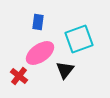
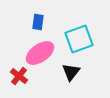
black triangle: moved 6 px right, 2 px down
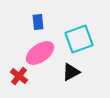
blue rectangle: rotated 14 degrees counterclockwise
black triangle: rotated 24 degrees clockwise
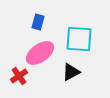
blue rectangle: rotated 21 degrees clockwise
cyan square: rotated 24 degrees clockwise
red cross: rotated 18 degrees clockwise
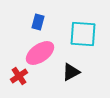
cyan square: moved 4 px right, 5 px up
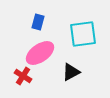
cyan square: rotated 12 degrees counterclockwise
red cross: moved 4 px right; rotated 24 degrees counterclockwise
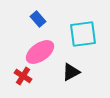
blue rectangle: moved 3 px up; rotated 56 degrees counterclockwise
pink ellipse: moved 1 px up
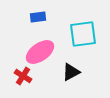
blue rectangle: moved 2 px up; rotated 56 degrees counterclockwise
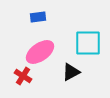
cyan square: moved 5 px right, 9 px down; rotated 8 degrees clockwise
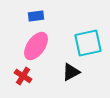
blue rectangle: moved 2 px left, 1 px up
cyan square: rotated 12 degrees counterclockwise
pink ellipse: moved 4 px left, 6 px up; rotated 20 degrees counterclockwise
